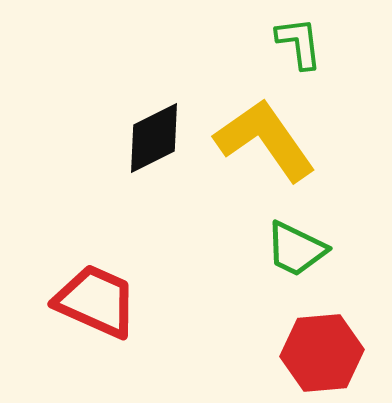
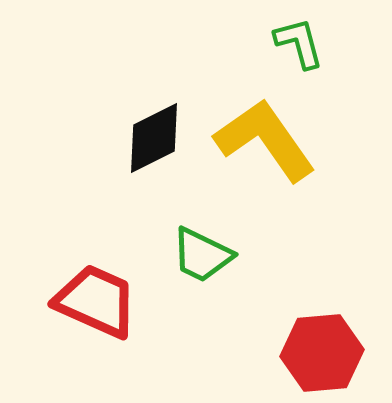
green L-shape: rotated 8 degrees counterclockwise
green trapezoid: moved 94 px left, 6 px down
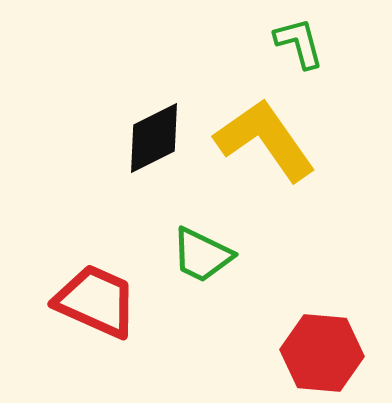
red hexagon: rotated 10 degrees clockwise
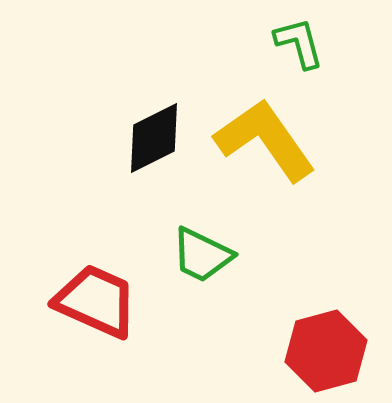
red hexagon: moved 4 px right, 2 px up; rotated 20 degrees counterclockwise
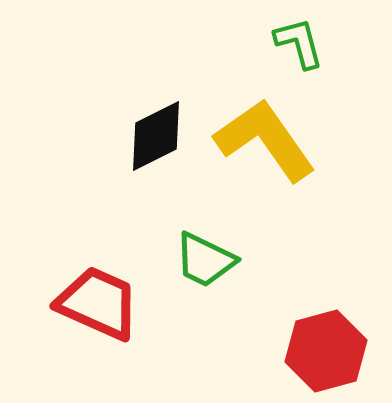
black diamond: moved 2 px right, 2 px up
green trapezoid: moved 3 px right, 5 px down
red trapezoid: moved 2 px right, 2 px down
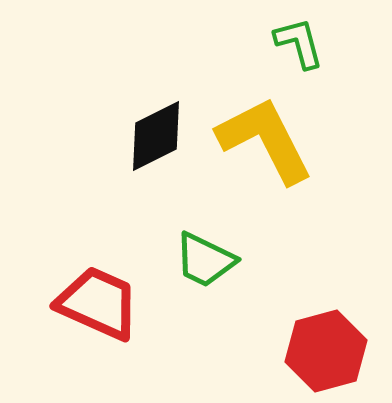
yellow L-shape: rotated 8 degrees clockwise
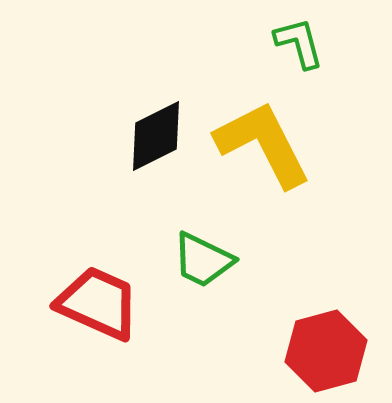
yellow L-shape: moved 2 px left, 4 px down
green trapezoid: moved 2 px left
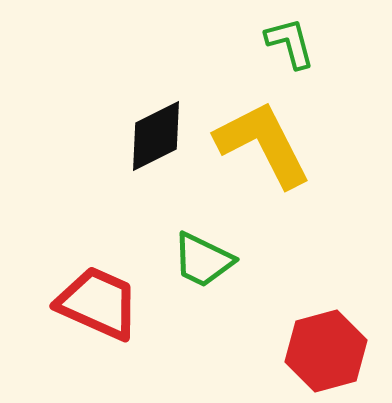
green L-shape: moved 9 px left
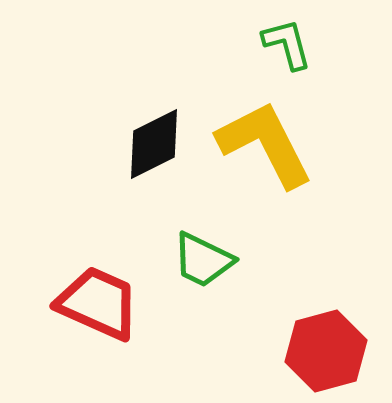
green L-shape: moved 3 px left, 1 px down
black diamond: moved 2 px left, 8 px down
yellow L-shape: moved 2 px right
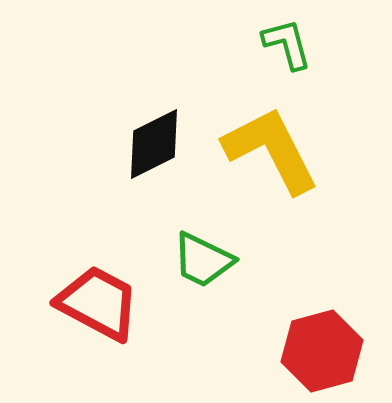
yellow L-shape: moved 6 px right, 6 px down
red trapezoid: rotated 4 degrees clockwise
red hexagon: moved 4 px left
